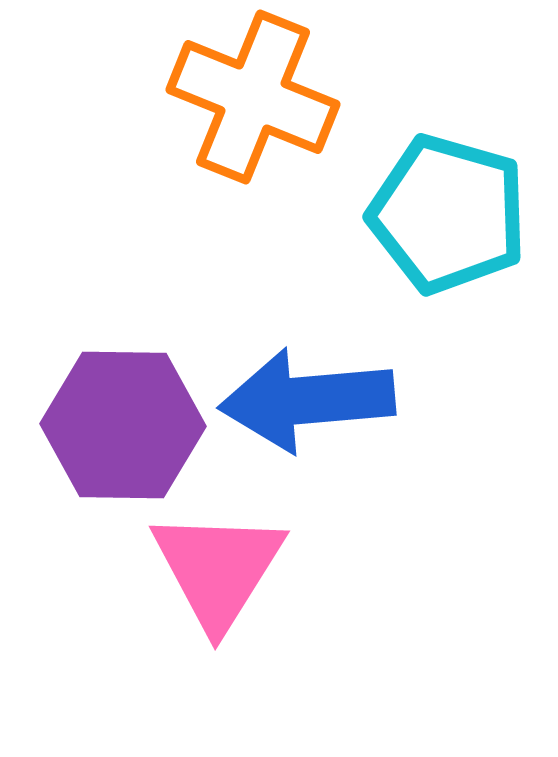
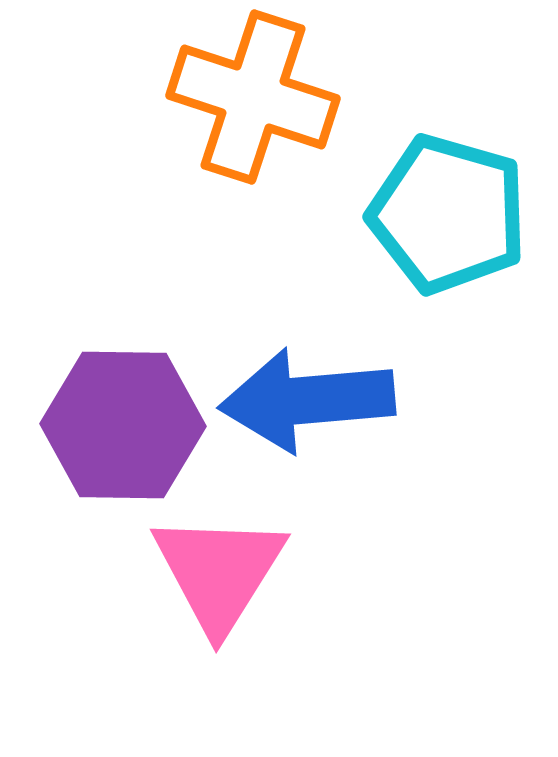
orange cross: rotated 4 degrees counterclockwise
pink triangle: moved 1 px right, 3 px down
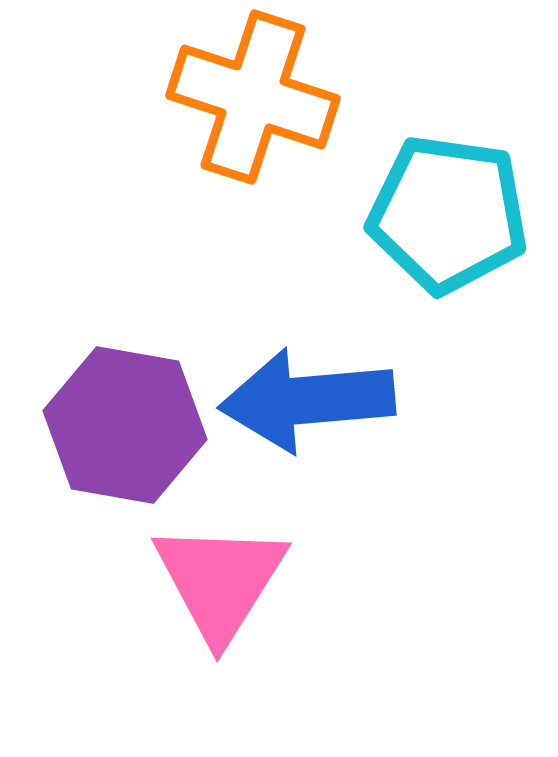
cyan pentagon: rotated 8 degrees counterclockwise
purple hexagon: moved 2 px right; rotated 9 degrees clockwise
pink triangle: moved 1 px right, 9 px down
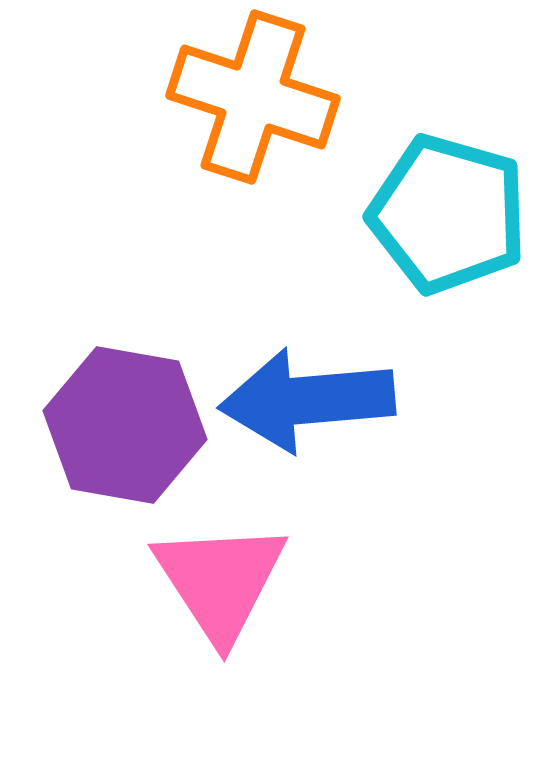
cyan pentagon: rotated 8 degrees clockwise
pink triangle: rotated 5 degrees counterclockwise
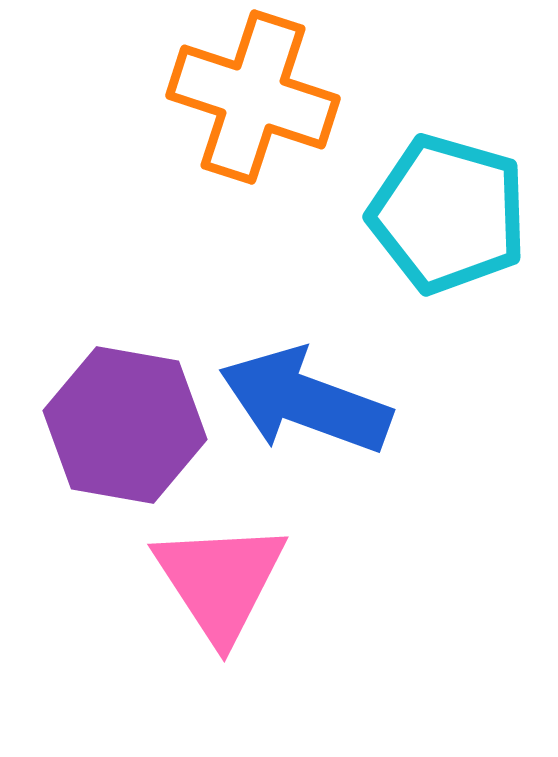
blue arrow: moved 2 px left, 1 px down; rotated 25 degrees clockwise
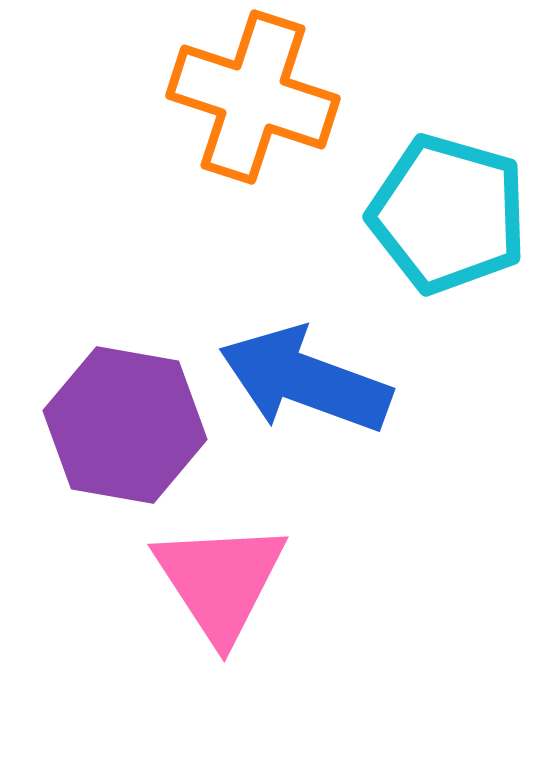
blue arrow: moved 21 px up
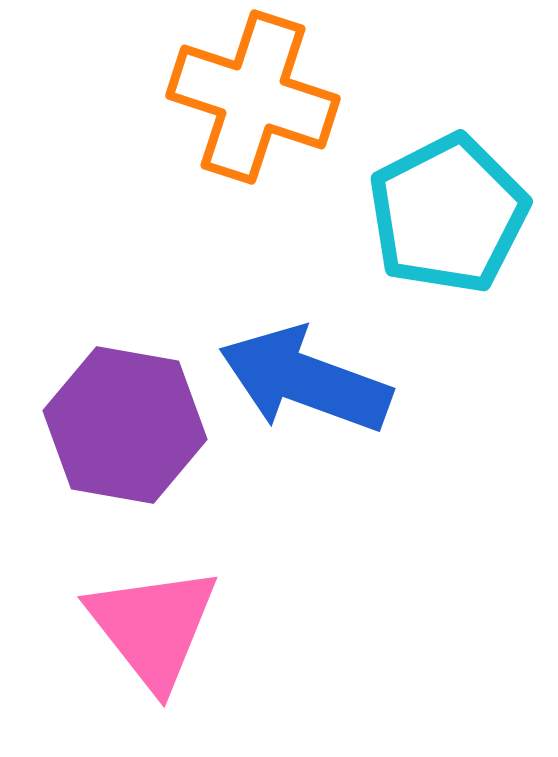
cyan pentagon: rotated 29 degrees clockwise
pink triangle: moved 67 px left, 46 px down; rotated 5 degrees counterclockwise
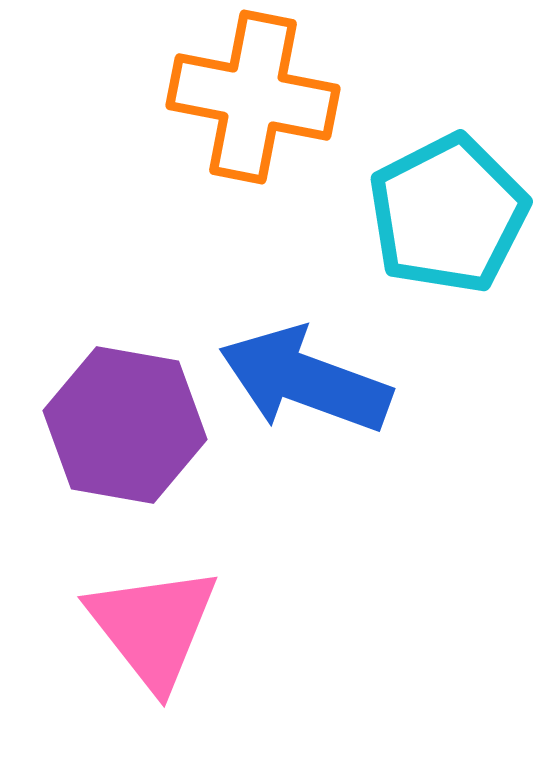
orange cross: rotated 7 degrees counterclockwise
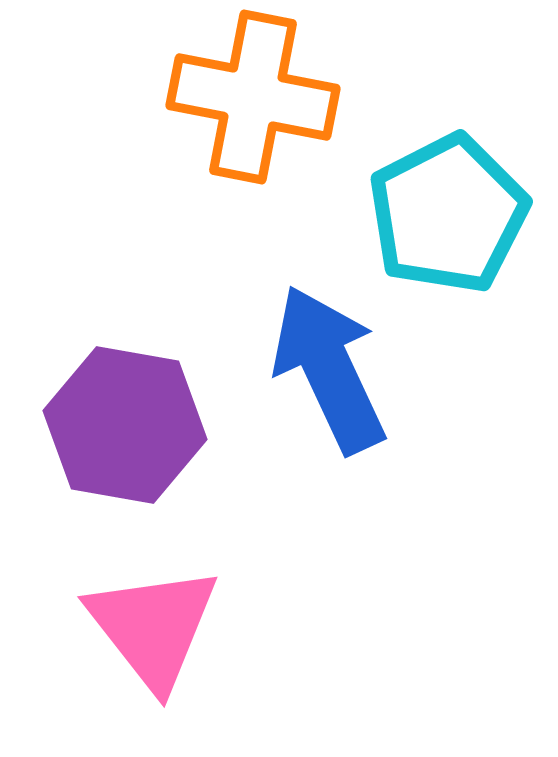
blue arrow: moved 24 px right, 11 px up; rotated 45 degrees clockwise
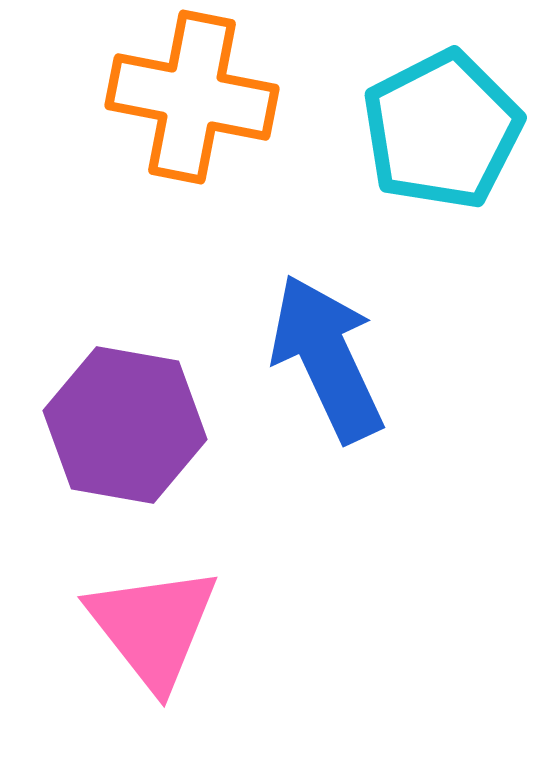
orange cross: moved 61 px left
cyan pentagon: moved 6 px left, 84 px up
blue arrow: moved 2 px left, 11 px up
